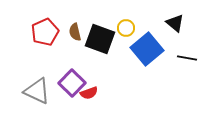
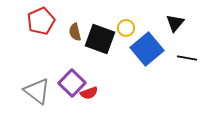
black triangle: rotated 30 degrees clockwise
red pentagon: moved 4 px left, 11 px up
gray triangle: rotated 12 degrees clockwise
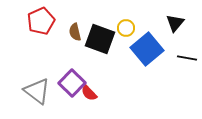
red semicircle: rotated 66 degrees clockwise
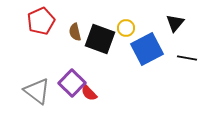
blue square: rotated 12 degrees clockwise
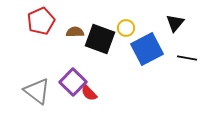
brown semicircle: rotated 102 degrees clockwise
purple square: moved 1 px right, 1 px up
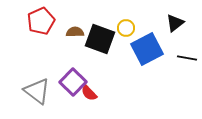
black triangle: rotated 12 degrees clockwise
